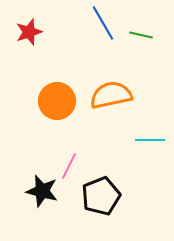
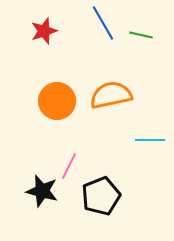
red star: moved 15 px right, 1 px up
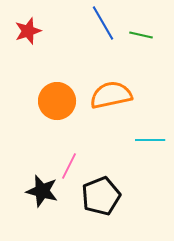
red star: moved 16 px left
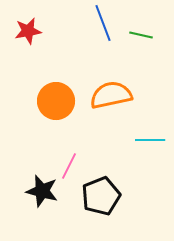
blue line: rotated 9 degrees clockwise
red star: rotated 8 degrees clockwise
orange circle: moved 1 px left
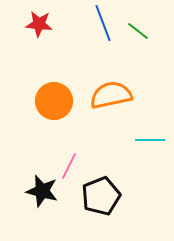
red star: moved 11 px right, 7 px up; rotated 16 degrees clockwise
green line: moved 3 px left, 4 px up; rotated 25 degrees clockwise
orange circle: moved 2 px left
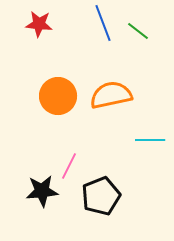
orange circle: moved 4 px right, 5 px up
black star: rotated 20 degrees counterclockwise
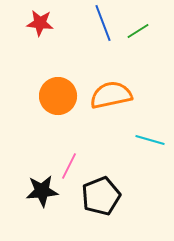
red star: moved 1 px right, 1 px up
green line: rotated 70 degrees counterclockwise
cyan line: rotated 16 degrees clockwise
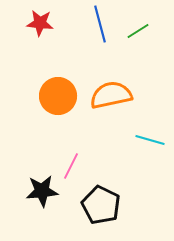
blue line: moved 3 px left, 1 px down; rotated 6 degrees clockwise
pink line: moved 2 px right
black pentagon: moved 9 px down; rotated 24 degrees counterclockwise
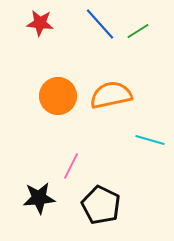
blue line: rotated 27 degrees counterclockwise
black star: moved 3 px left, 7 px down
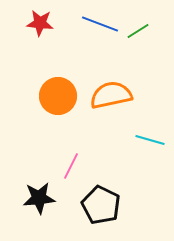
blue line: rotated 27 degrees counterclockwise
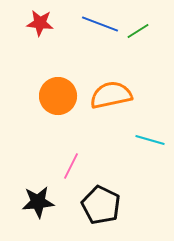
black star: moved 1 px left, 4 px down
